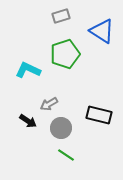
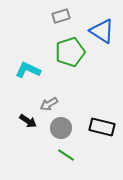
green pentagon: moved 5 px right, 2 px up
black rectangle: moved 3 px right, 12 px down
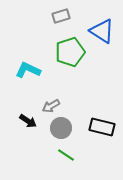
gray arrow: moved 2 px right, 2 px down
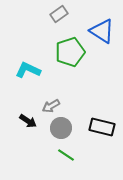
gray rectangle: moved 2 px left, 2 px up; rotated 18 degrees counterclockwise
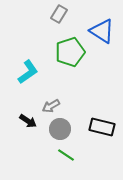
gray rectangle: rotated 24 degrees counterclockwise
cyan L-shape: moved 2 px down; rotated 120 degrees clockwise
gray circle: moved 1 px left, 1 px down
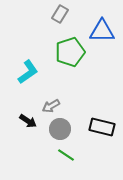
gray rectangle: moved 1 px right
blue triangle: rotated 32 degrees counterclockwise
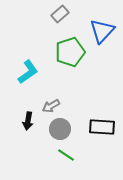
gray rectangle: rotated 18 degrees clockwise
blue triangle: rotated 48 degrees counterclockwise
black arrow: rotated 66 degrees clockwise
black rectangle: rotated 10 degrees counterclockwise
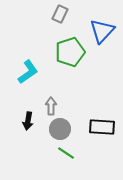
gray rectangle: rotated 24 degrees counterclockwise
gray arrow: rotated 120 degrees clockwise
green line: moved 2 px up
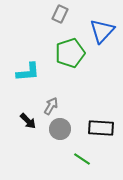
green pentagon: moved 1 px down
cyan L-shape: rotated 30 degrees clockwise
gray arrow: rotated 30 degrees clockwise
black arrow: rotated 54 degrees counterclockwise
black rectangle: moved 1 px left, 1 px down
green line: moved 16 px right, 6 px down
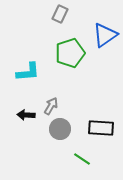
blue triangle: moved 3 px right, 4 px down; rotated 12 degrees clockwise
black arrow: moved 2 px left, 6 px up; rotated 138 degrees clockwise
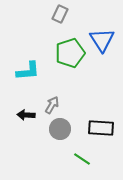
blue triangle: moved 3 px left, 5 px down; rotated 28 degrees counterclockwise
cyan L-shape: moved 1 px up
gray arrow: moved 1 px right, 1 px up
